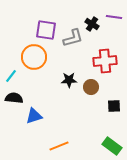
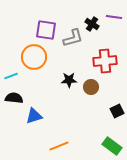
cyan line: rotated 32 degrees clockwise
black square: moved 3 px right, 5 px down; rotated 24 degrees counterclockwise
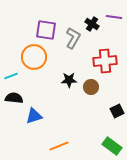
gray L-shape: rotated 45 degrees counterclockwise
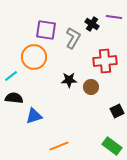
cyan line: rotated 16 degrees counterclockwise
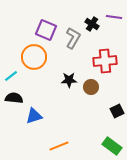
purple square: rotated 15 degrees clockwise
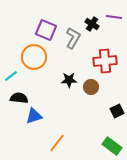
black semicircle: moved 5 px right
orange line: moved 2 px left, 3 px up; rotated 30 degrees counterclockwise
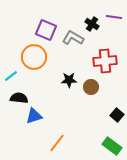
gray L-shape: rotated 90 degrees counterclockwise
black square: moved 4 px down; rotated 24 degrees counterclockwise
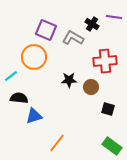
black square: moved 9 px left, 6 px up; rotated 24 degrees counterclockwise
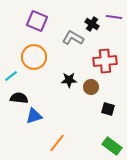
purple square: moved 9 px left, 9 px up
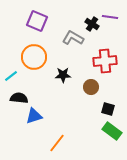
purple line: moved 4 px left
black star: moved 6 px left, 5 px up
green rectangle: moved 15 px up
